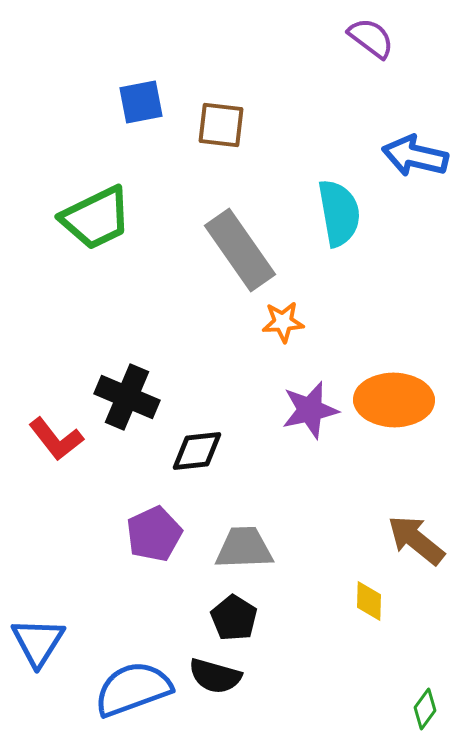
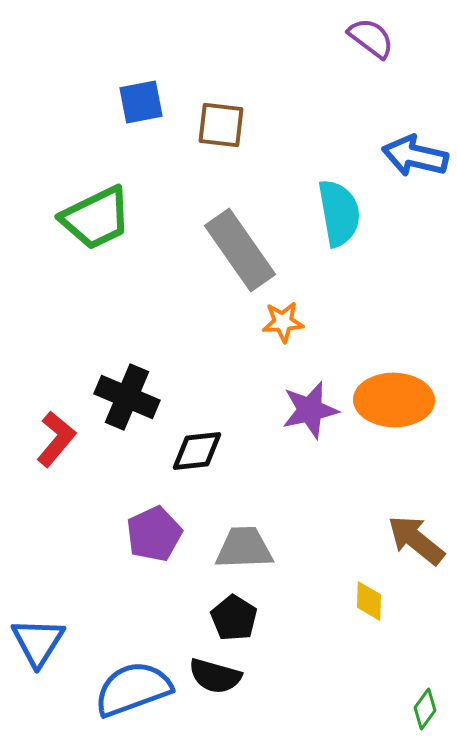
red L-shape: rotated 102 degrees counterclockwise
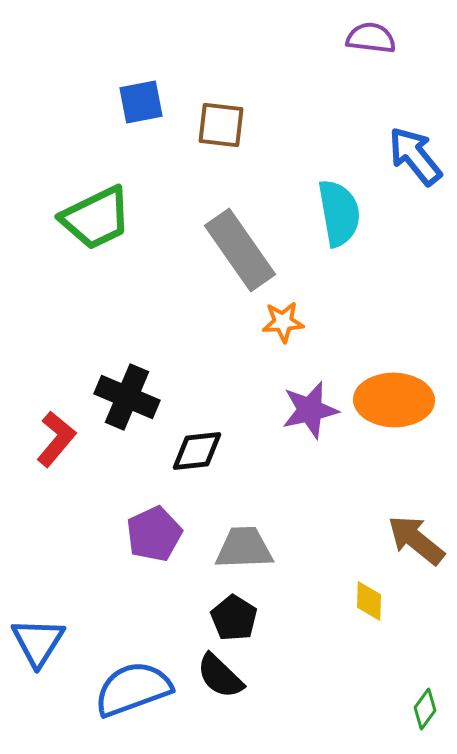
purple semicircle: rotated 30 degrees counterclockwise
blue arrow: rotated 38 degrees clockwise
black semicircle: moved 5 px right; rotated 28 degrees clockwise
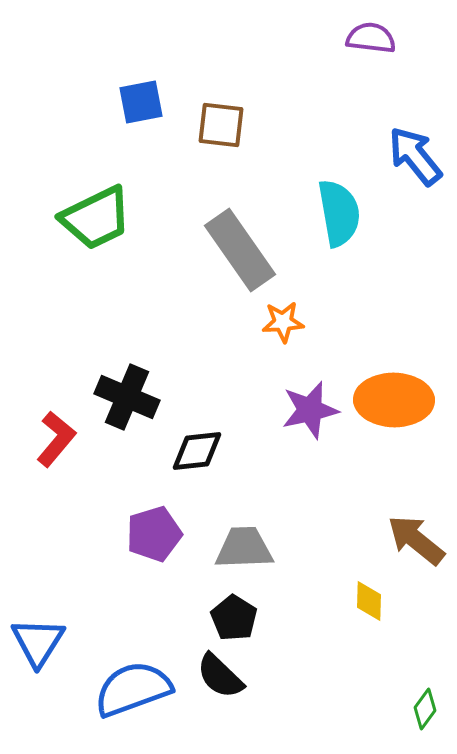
purple pentagon: rotated 8 degrees clockwise
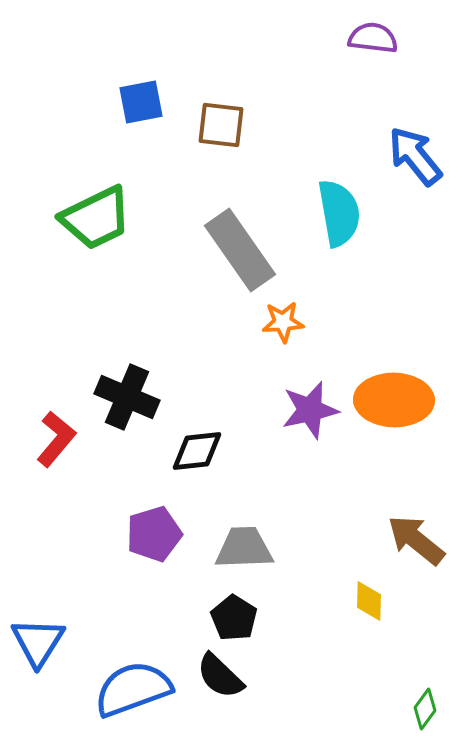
purple semicircle: moved 2 px right
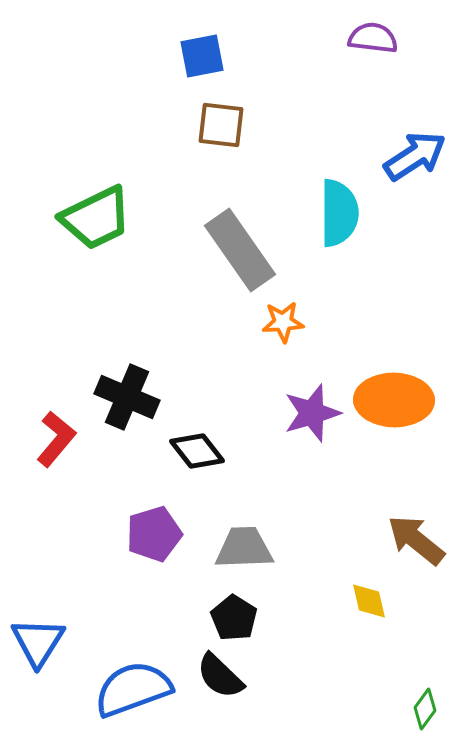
blue square: moved 61 px right, 46 px up
blue arrow: rotated 96 degrees clockwise
cyan semicircle: rotated 10 degrees clockwise
purple star: moved 2 px right, 3 px down; rotated 4 degrees counterclockwise
black diamond: rotated 58 degrees clockwise
yellow diamond: rotated 15 degrees counterclockwise
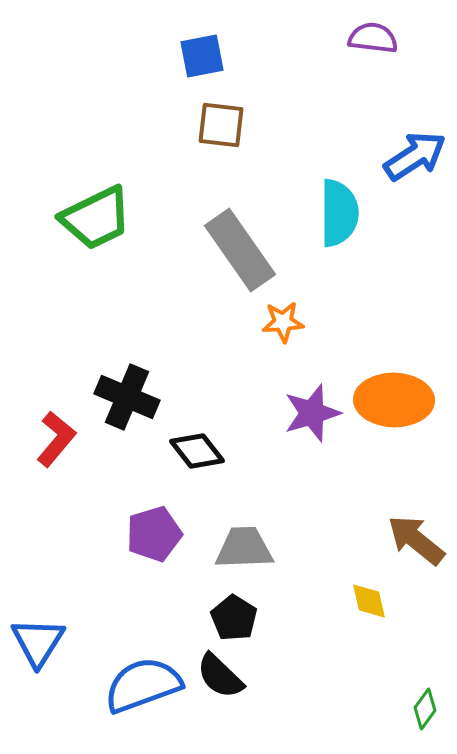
blue semicircle: moved 10 px right, 4 px up
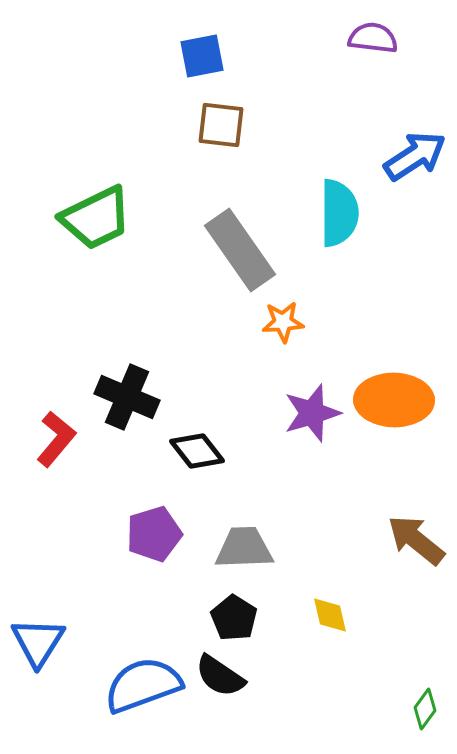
yellow diamond: moved 39 px left, 14 px down
black semicircle: rotated 10 degrees counterclockwise
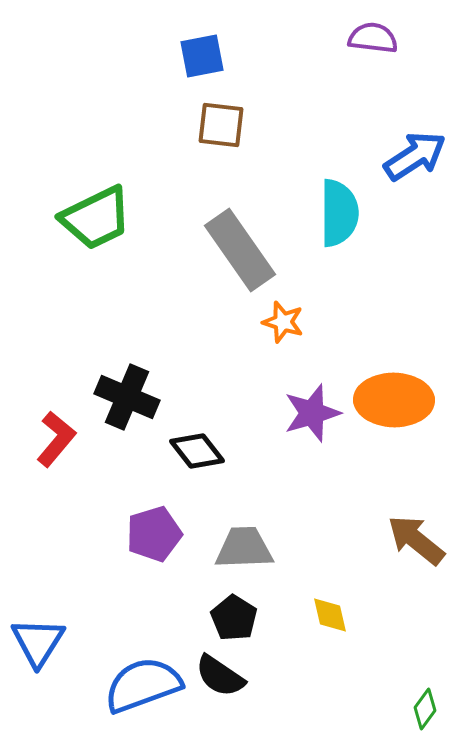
orange star: rotated 21 degrees clockwise
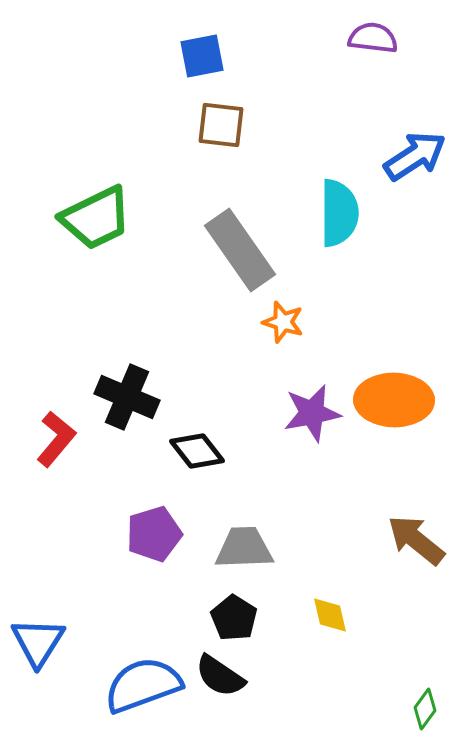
purple star: rotated 6 degrees clockwise
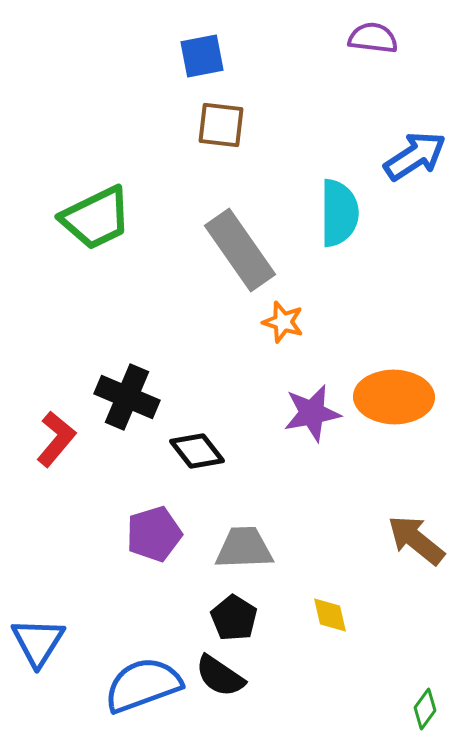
orange ellipse: moved 3 px up
